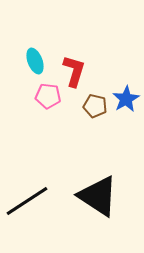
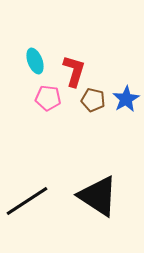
pink pentagon: moved 2 px down
brown pentagon: moved 2 px left, 6 px up
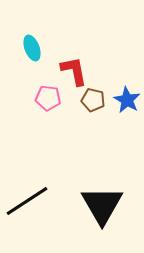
cyan ellipse: moved 3 px left, 13 px up
red L-shape: rotated 28 degrees counterclockwise
blue star: moved 1 px right, 1 px down; rotated 12 degrees counterclockwise
black triangle: moved 4 px right, 9 px down; rotated 27 degrees clockwise
